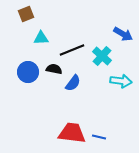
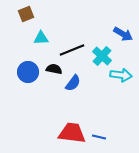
cyan arrow: moved 6 px up
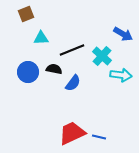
red trapezoid: rotated 32 degrees counterclockwise
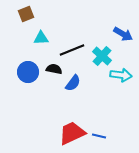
blue line: moved 1 px up
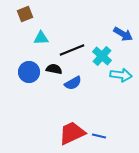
brown square: moved 1 px left
blue circle: moved 1 px right
blue semicircle: rotated 24 degrees clockwise
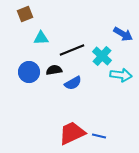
black semicircle: moved 1 px down; rotated 21 degrees counterclockwise
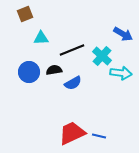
cyan arrow: moved 2 px up
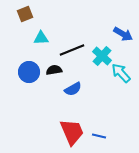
cyan arrow: rotated 140 degrees counterclockwise
blue semicircle: moved 6 px down
red trapezoid: moved 1 px up; rotated 92 degrees clockwise
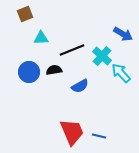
blue semicircle: moved 7 px right, 3 px up
